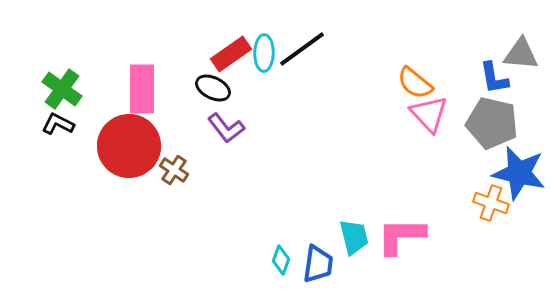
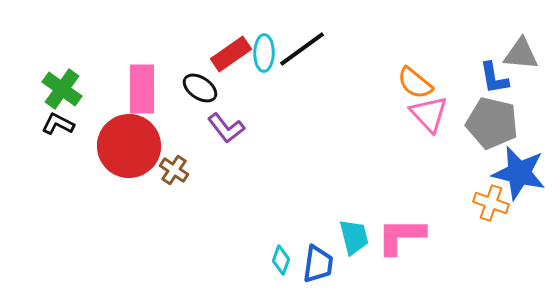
black ellipse: moved 13 px left; rotated 8 degrees clockwise
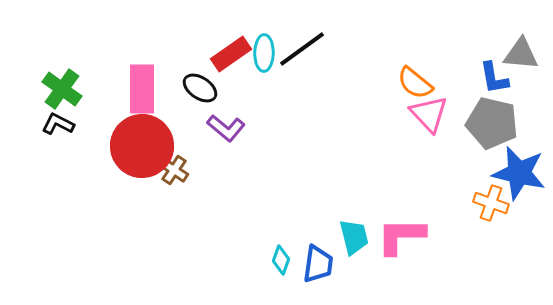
purple L-shape: rotated 12 degrees counterclockwise
red circle: moved 13 px right
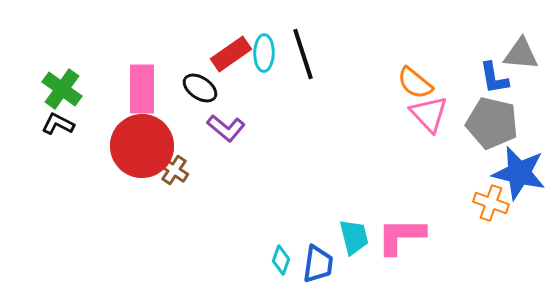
black line: moved 1 px right, 5 px down; rotated 72 degrees counterclockwise
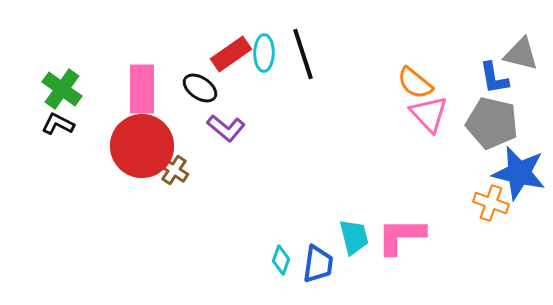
gray triangle: rotated 9 degrees clockwise
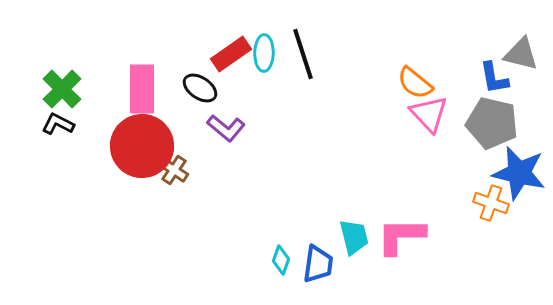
green cross: rotated 9 degrees clockwise
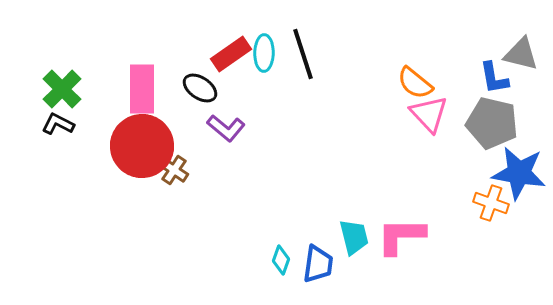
blue star: rotated 4 degrees counterclockwise
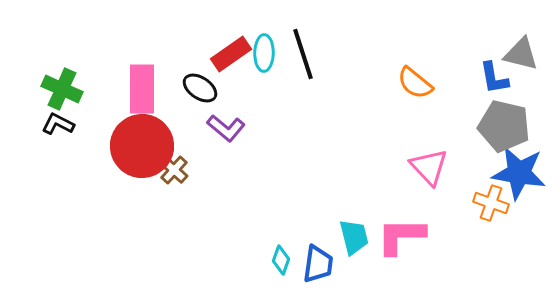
green cross: rotated 21 degrees counterclockwise
pink triangle: moved 53 px down
gray pentagon: moved 12 px right, 3 px down
brown cross: rotated 8 degrees clockwise
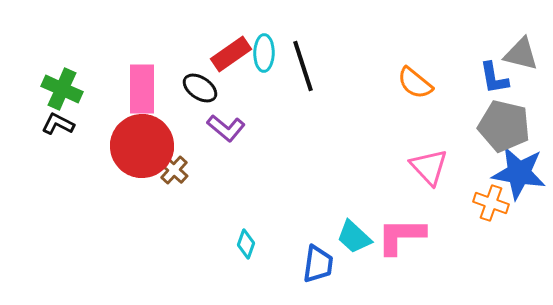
black line: moved 12 px down
cyan trapezoid: rotated 147 degrees clockwise
cyan diamond: moved 35 px left, 16 px up
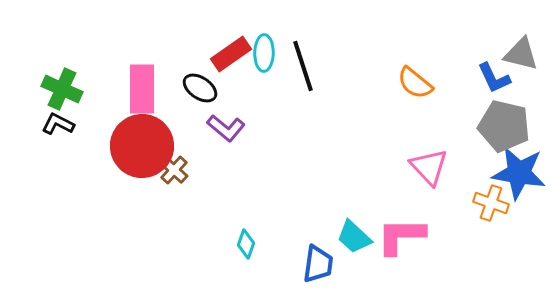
blue L-shape: rotated 15 degrees counterclockwise
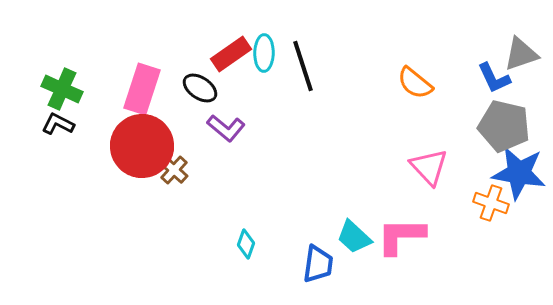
gray triangle: rotated 33 degrees counterclockwise
pink rectangle: rotated 18 degrees clockwise
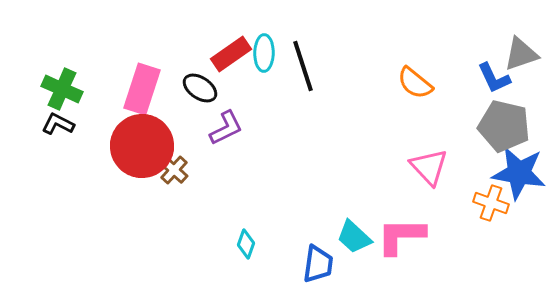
purple L-shape: rotated 66 degrees counterclockwise
